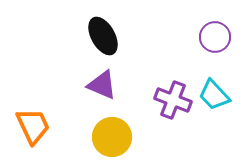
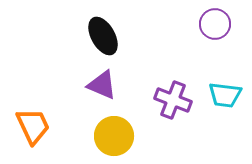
purple circle: moved 13 px up
cyan trapezoid: moved 11 px right; rotated 40 degrees counterclockwise
yellow circle: moved 2 px right, 1 px up
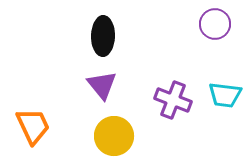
black ellipse: rotated 30 degrees clockwise
purple triangle: rotated 28 degrees clockwise
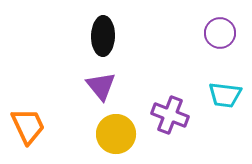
purple circle: moved 5 px right, 9 px down
purple triangle: moved 1 px left, 1 px down
purple cross: moved 3 px left, 15 px down
orange trapezoid: moved 5 px left
yellow circle: moved 2 px right, 2 px up
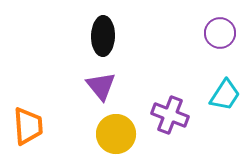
cyan trapezoid: rotated 64 degrees counterclockwise
orange trapezoid: rotated 21 degrees clockwise
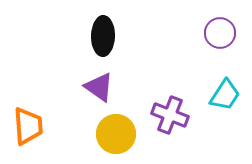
purple triangle: moved 2 px left, 1 px down; rotated 16 degrees counterclockwise
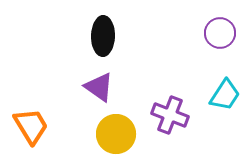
orange trapezoid: moved 3 px right; rotated 27 degrees counterclockwise
